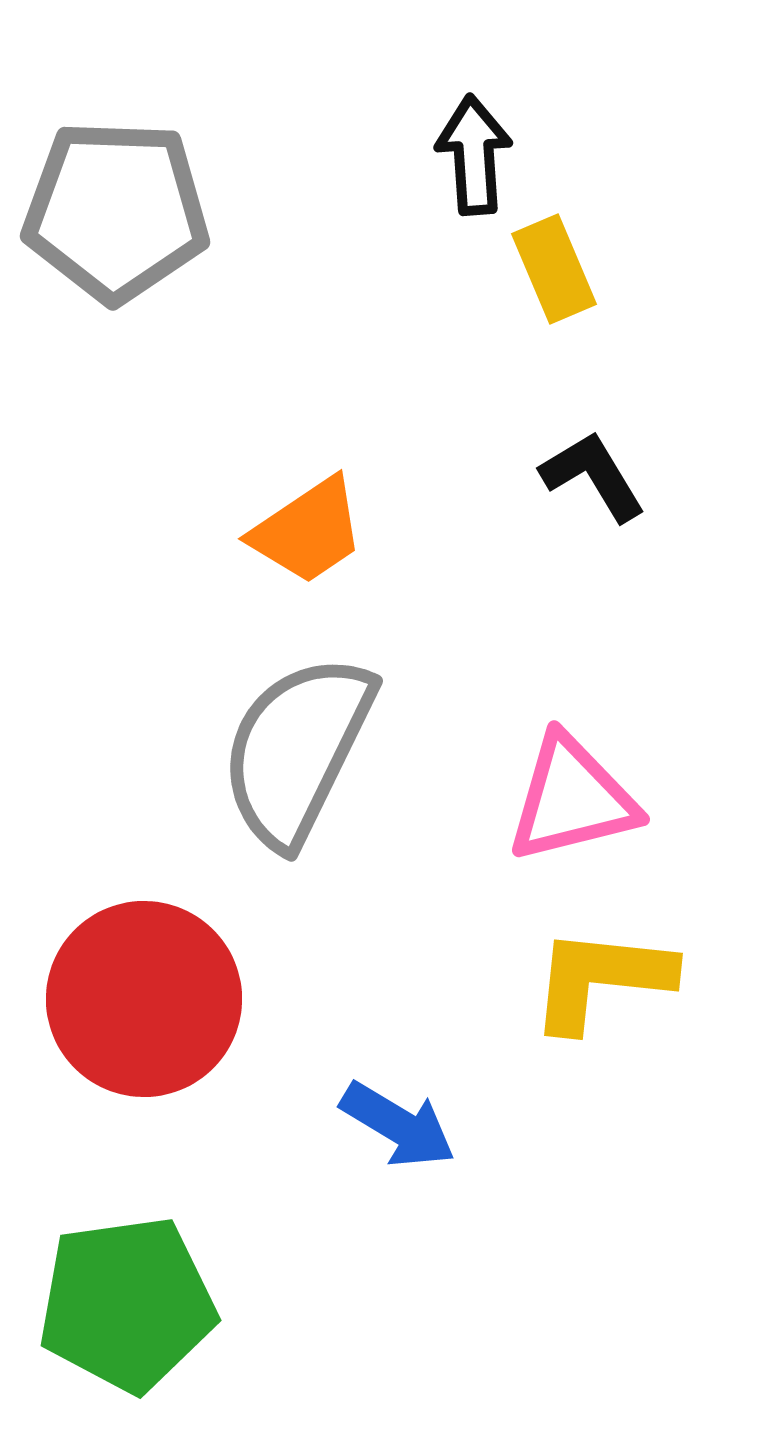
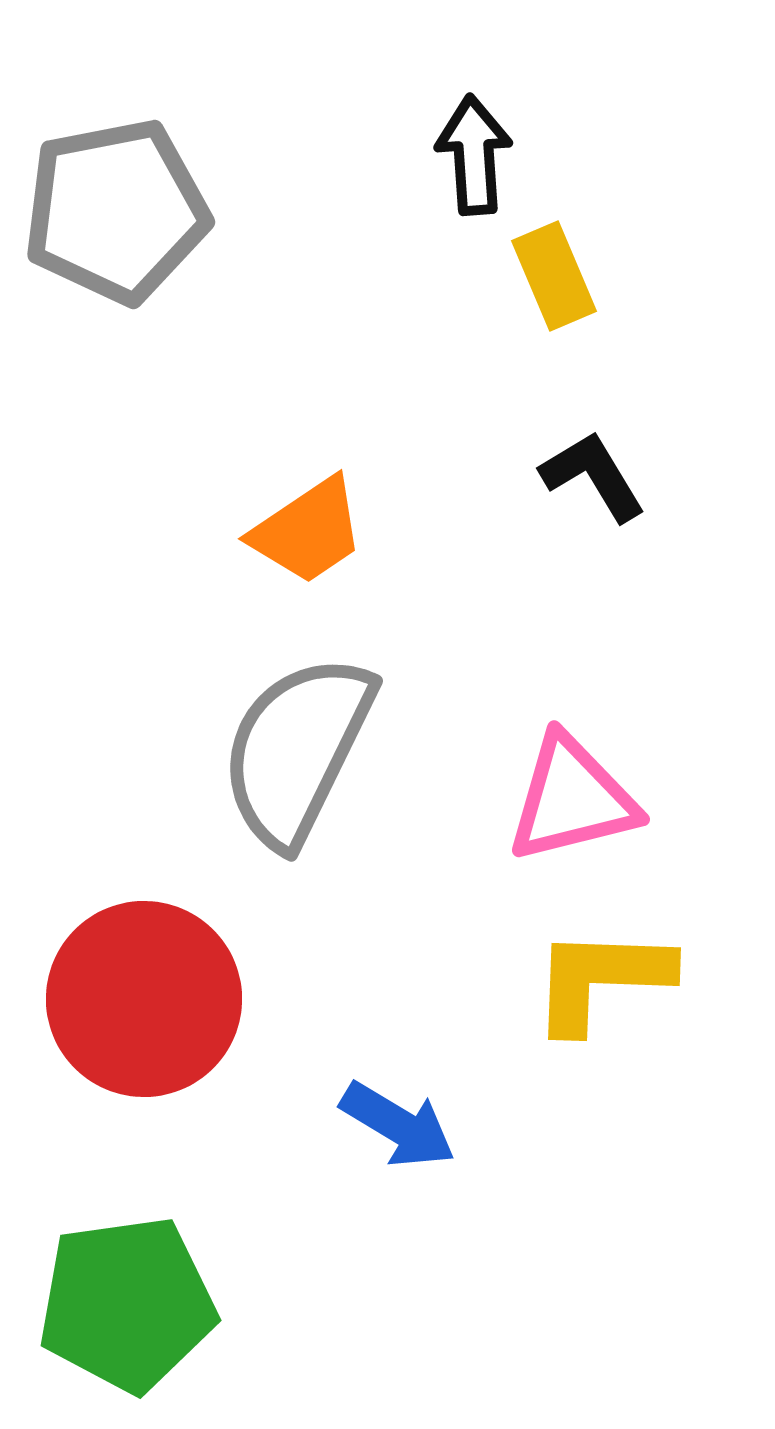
gray pentagon: rotated 13 degrees counterclockwise
yellow rectangle: moved 7 px down
yellow L-shape: rotated 4 degrees counterclockwise
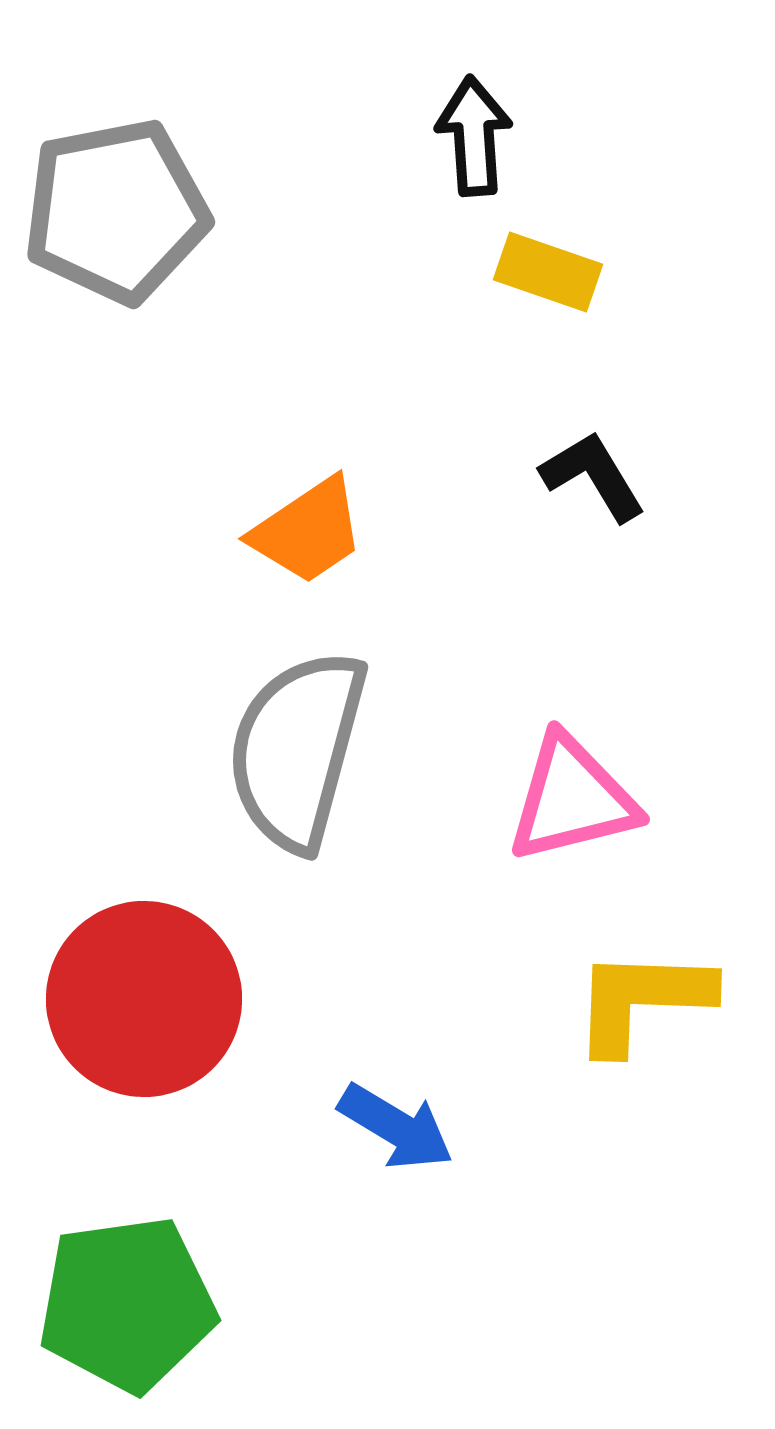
black arrow: moved 19 px up
yellow rectangle: moved 6 px left, 4 px up; rotated 48 degrees counterclockwise
gray semicircle: rotated 11 degrees counterclockwise
yellow L-shape: moved 41 px right, 21 px down
blue arrow: moved 2 px left, 2 px down
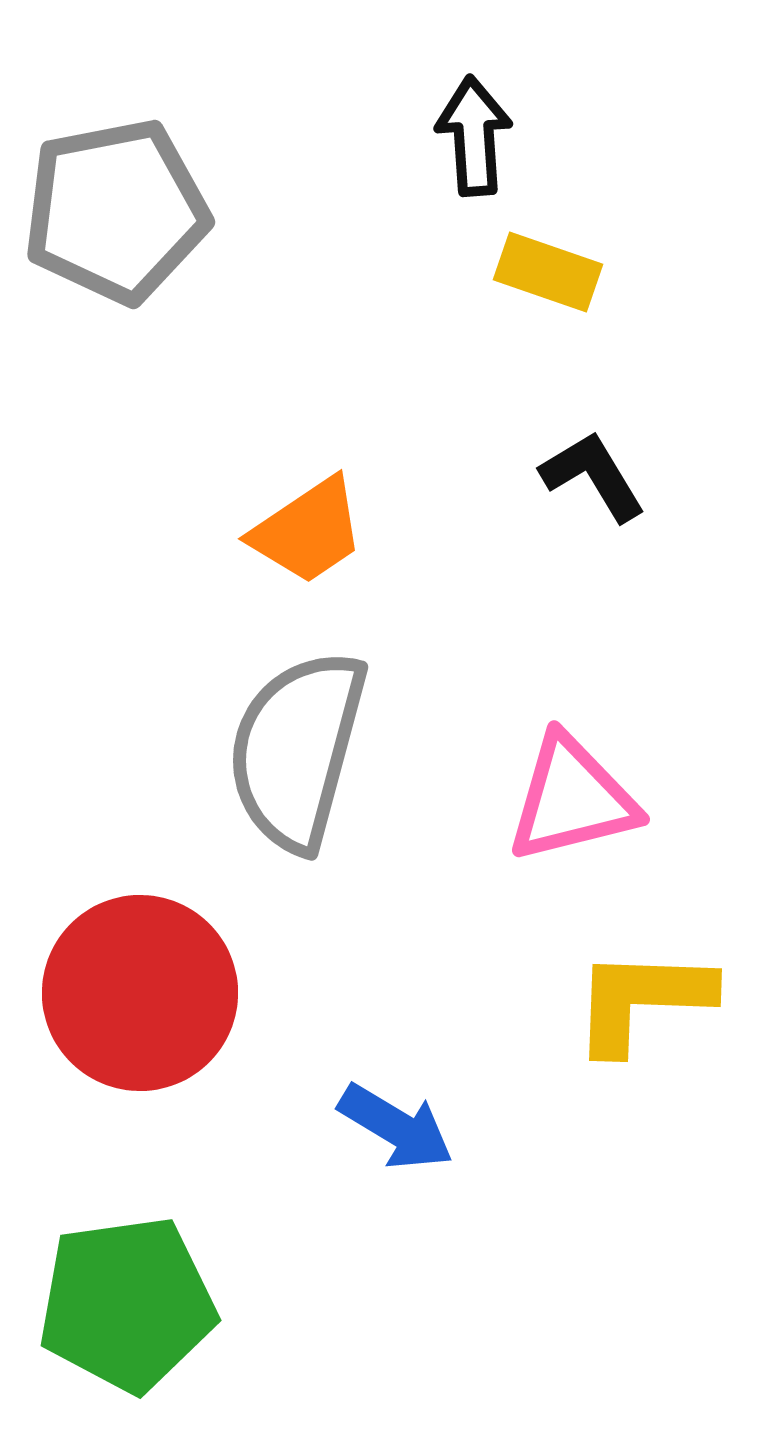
red circle: moved 4 px left, 6 px up
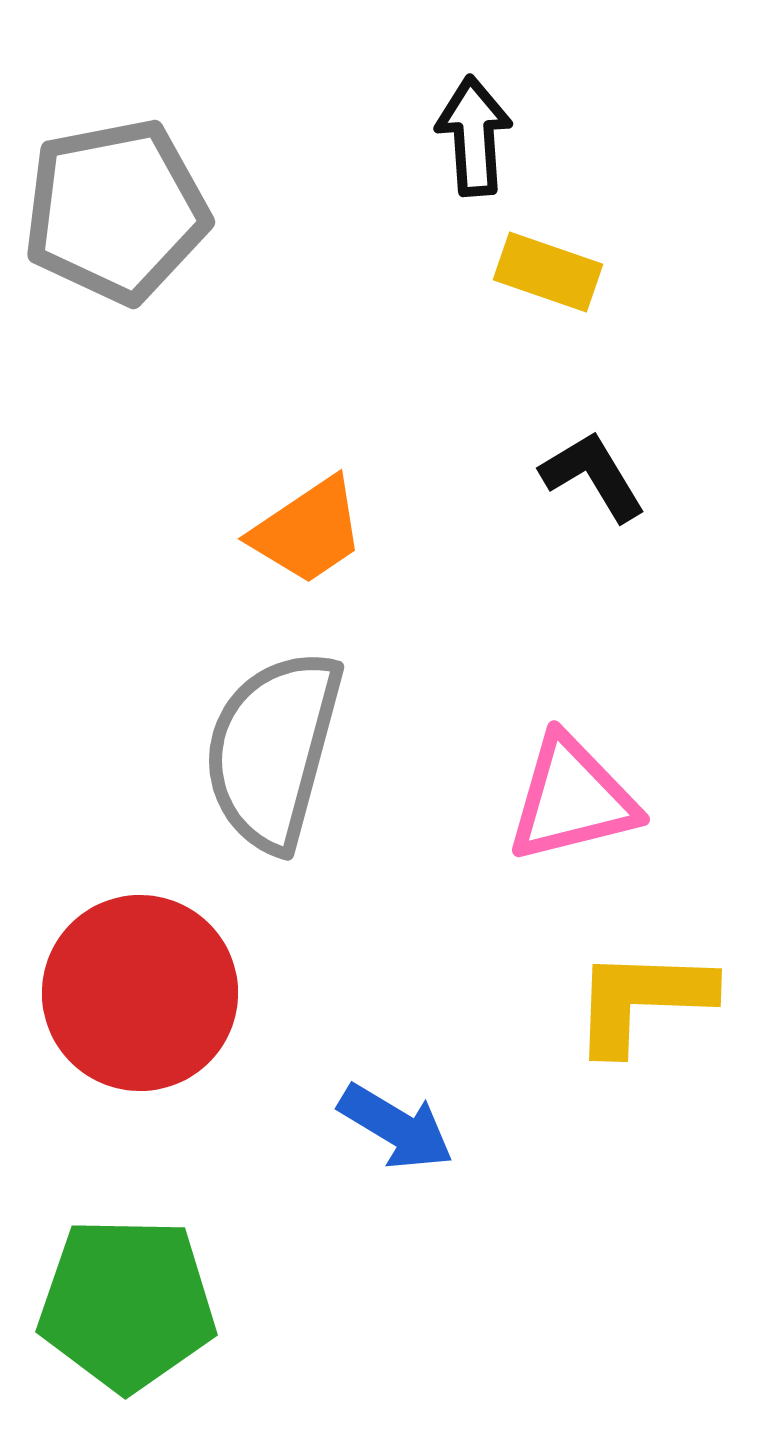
gray semicircle: moved 24 px left
green pentagon: rotated 9 degrees clockwise
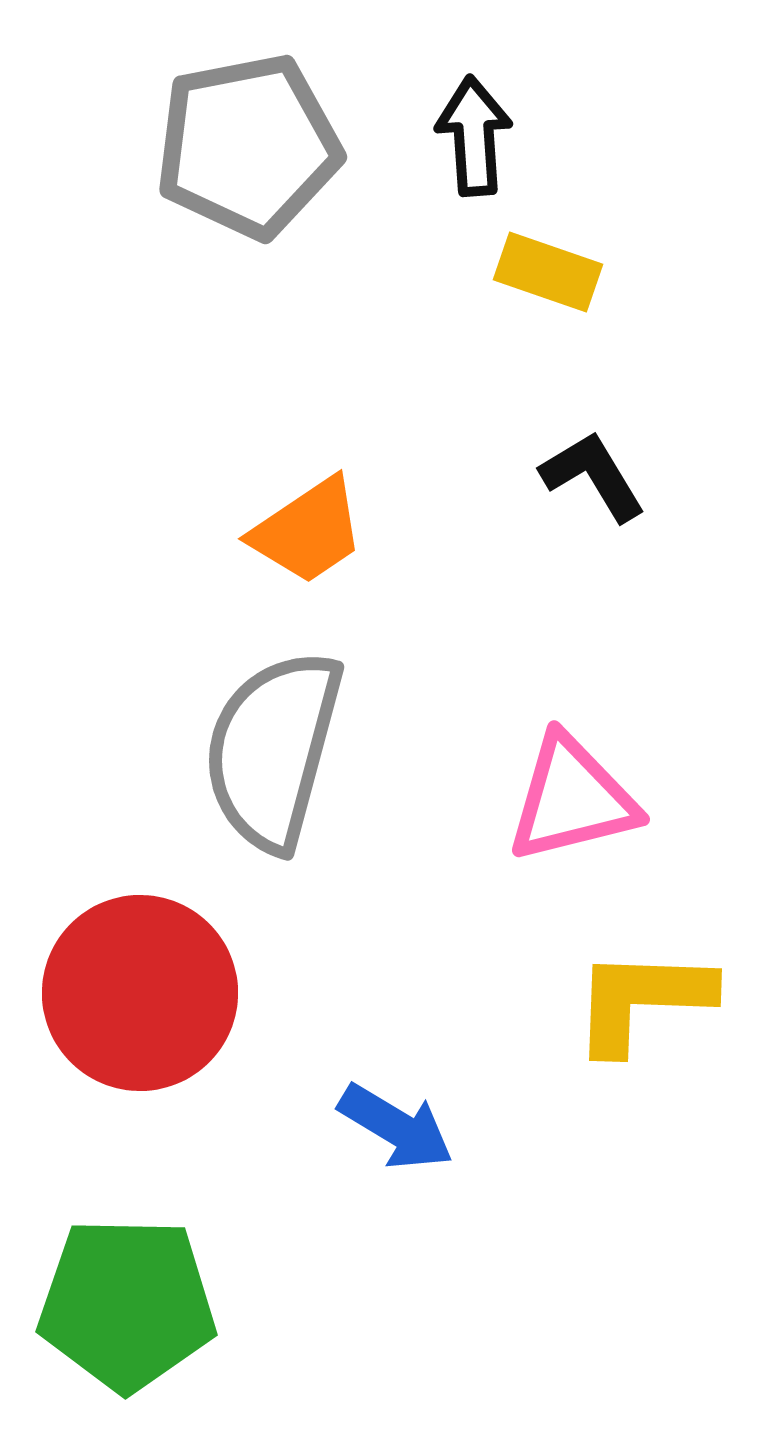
gray pentagon: moved 132 px right, 65 px up
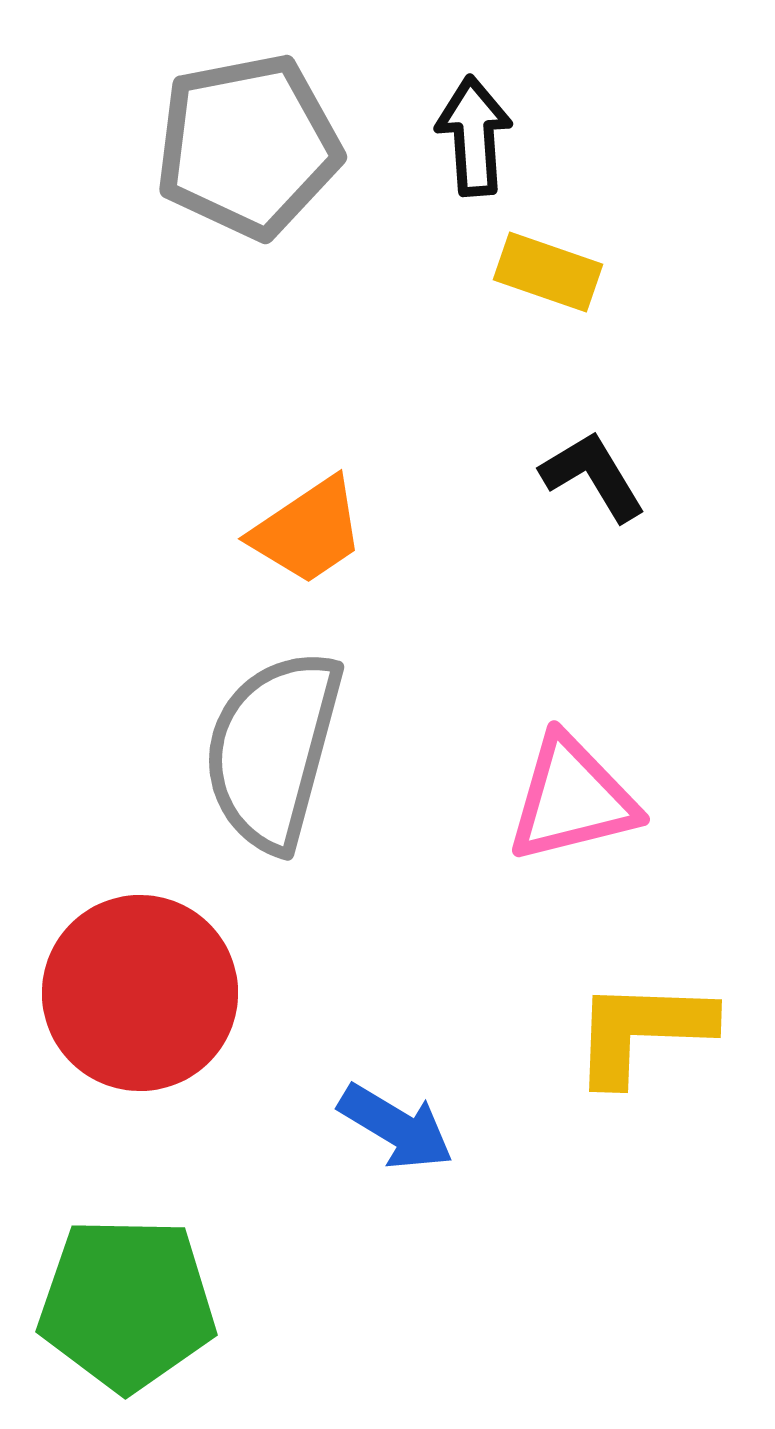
yellow L-shape: moved 31 px down
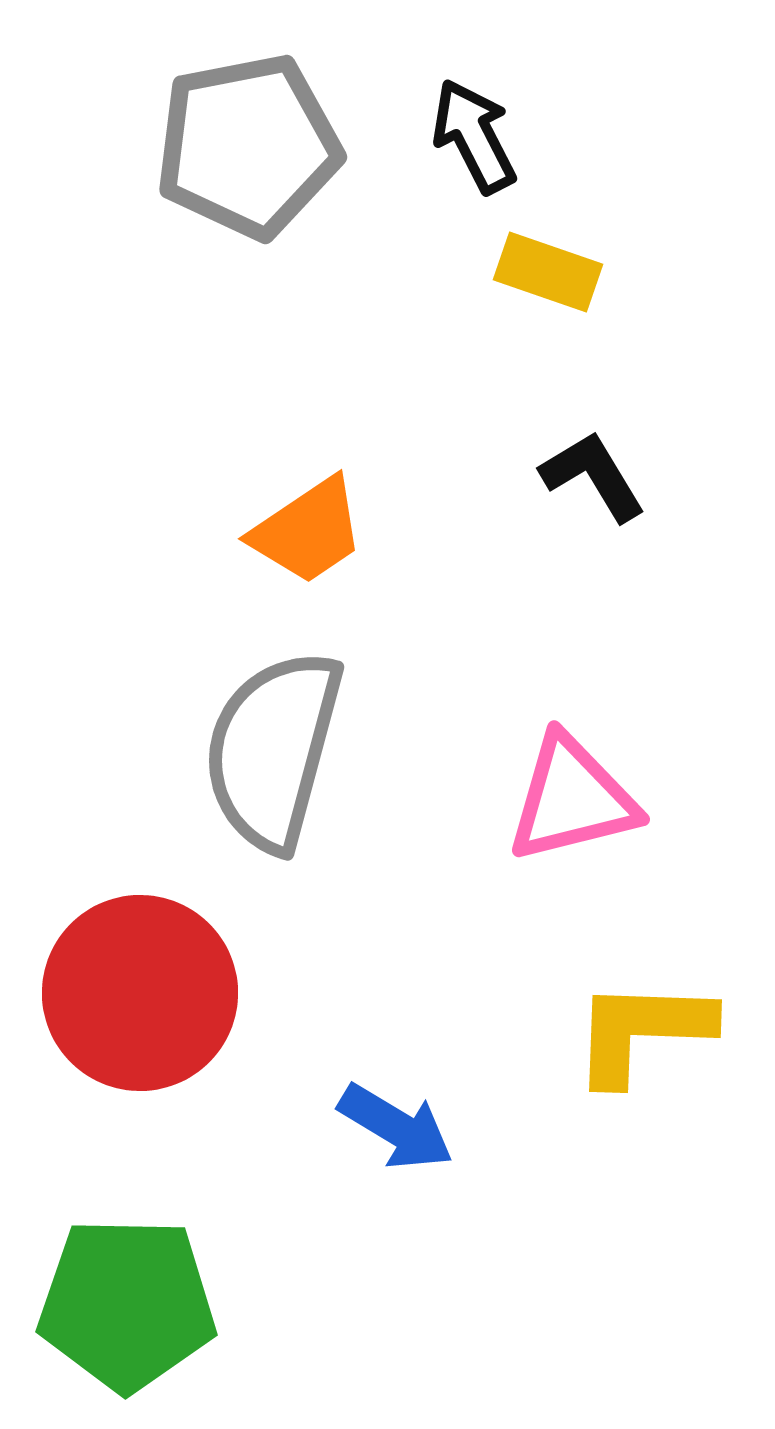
black arrow: rotated 23 degrees counterclockwise
